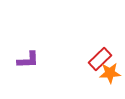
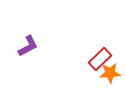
purple L-shape: moved 14 px up; rotated 25 degrees counterclockwise
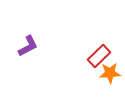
red rectangle: moved 1 px left, 3 px up
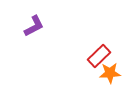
purple L-shape: moved 6 px right, 20 px up
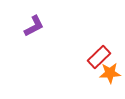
red rectangle: moved 1 px down
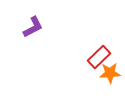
purple L-shape: moved 1 px left, 1 px down
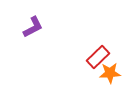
red rectangle: moved 1 px left
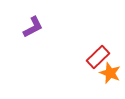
orange star: rotated 25 degrees clockwise
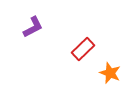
red rectangle: moved 15 px left, 8 px up
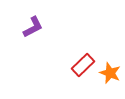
red rectangle: moved 16 px down
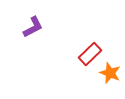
red rectangle: moved 7 px right, 11 px up
